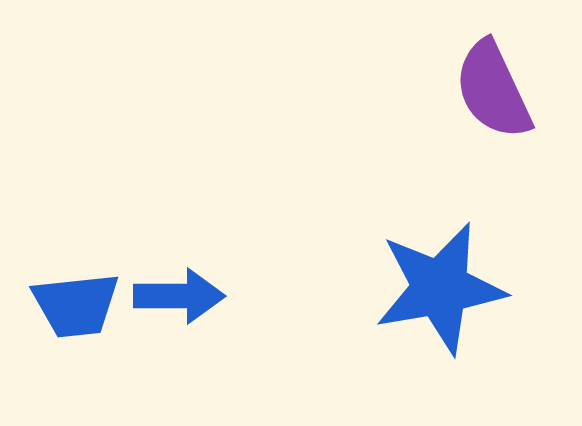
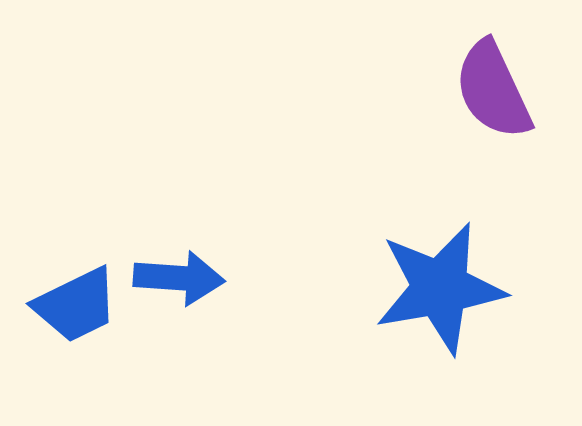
blue arrow: moved 18 px up; rotated 4 degrees clockwise
blue trapezoid: rotated 20 degrees counterclockwise
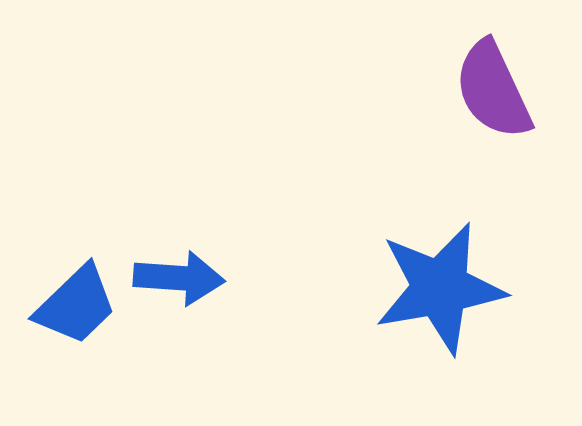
blue trapezoid: rotated 18 degrees counterclockwise
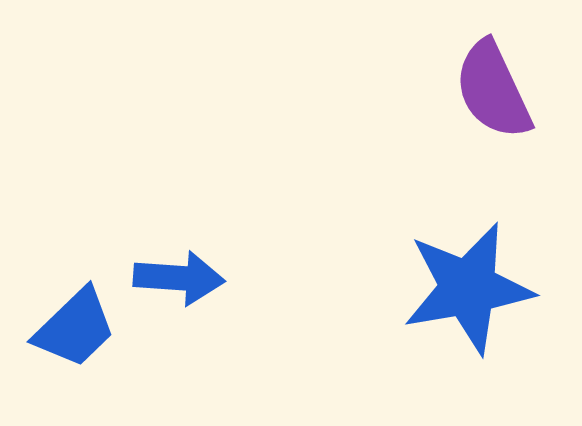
blue star: moved 28 px right
blue trapezoid: moved 1 px left, 23 px down
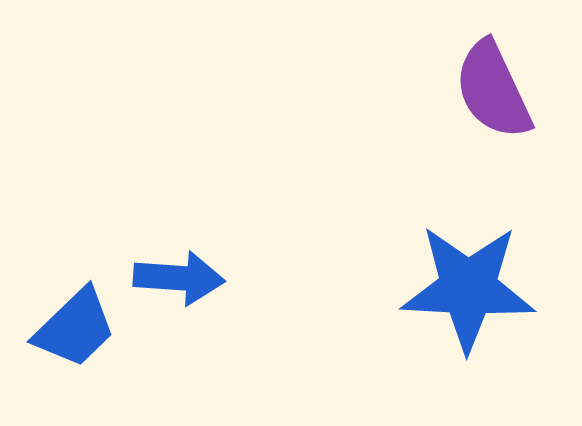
blue star: rotated 13 degrees clockwise
